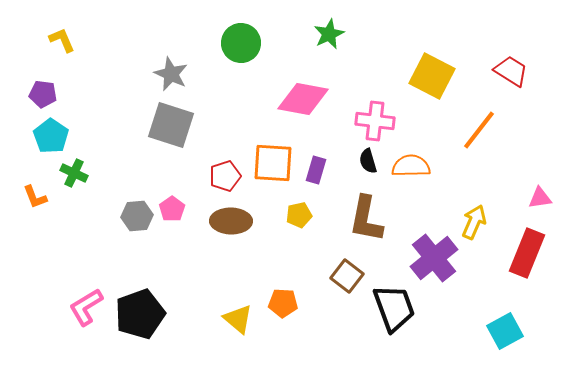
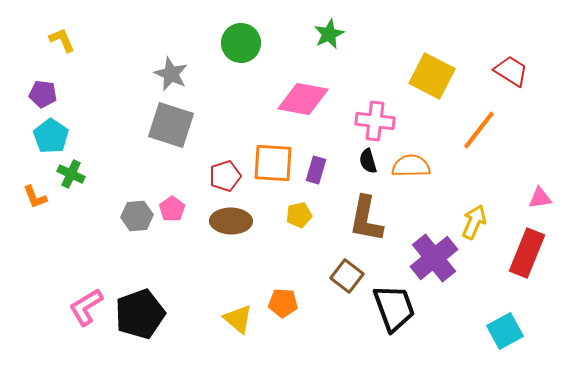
green cross: moved 3 px left, 1 px down
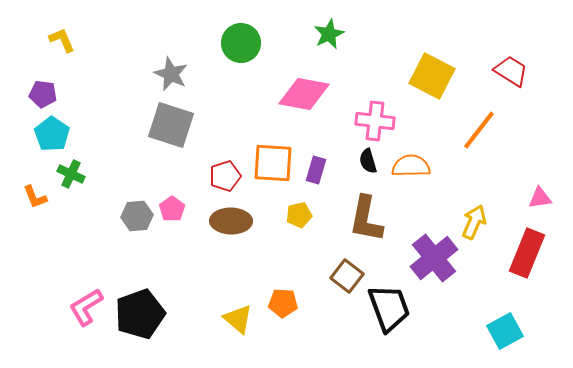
pink diamond: moved 1 px right, 5 px up
cyan pentagon: moved 1 px right, 2 px up
black trapezoid: moved 5 px left
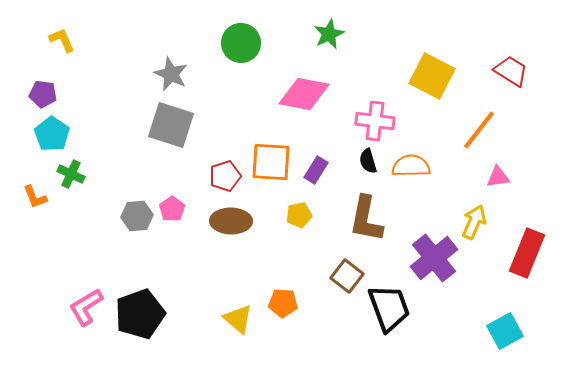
orange square: moved 2 px left, 1 px up
purple rectangle: rotated 16 degrees clockwise
pink triangle: moved 42 px left, 21 px up
